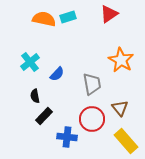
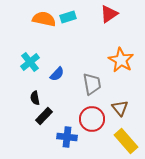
black semicircle: moved 2 px down
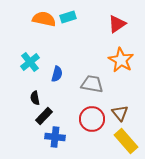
red triangle: moved 8 px right, 10 px down
blue semicircle: rotated 28 degrees counterclockwise
gray trapezoid: rotated 70 degrees counterclockwise
brown triangle: moved 5 px down
blue cross: moved 12 px left
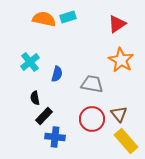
brown triangle: moved 1 px left, 1 px down
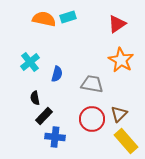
brown triangle: rotated 24 degrees clockwise
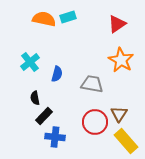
brown triangle: rotated 12 degrees counterclockwise
red circle: moved 3 px right, 3 px down
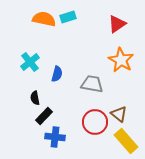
brown triangle: rotated 24 degrees counterclockwise
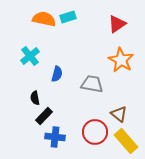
cyan cross: moved 6 px up
red circle: moved 10 px down
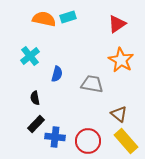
black rectangle: moved 8 px left, 8 px down
red circle: moved 7 px left, 9 px down
